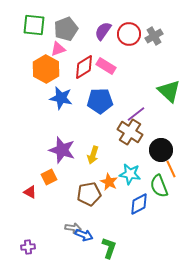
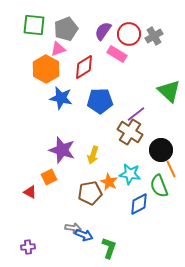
pink rectangle: moved 11 px right, 12 px up
brown pentagon: moved 1 px right, 1 px up
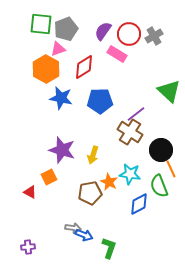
green square: moved 7 px right, 1 px up
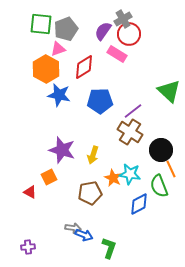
gray cross: moved 31 px left, 17 px up
blue star: moved 2 px left, 3 px up
purple line: moved 3 px left, 3 px up
orange star: moved 4 px right, 4 px up
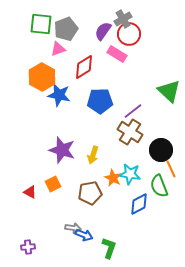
orange hexagon: moved 4 px left, 8 px down
orange square: moved 4 px right, 7 px down
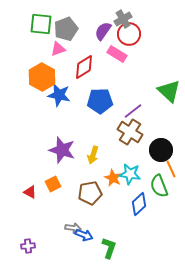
blue diamond: rotated 15 degrees counterclockwise
purple cross: moved 1 px up
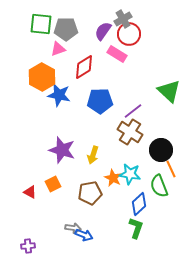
gray pentagon: rotated 20 degrees clockwise
green L-shape: moved 27 px right, 20 px up
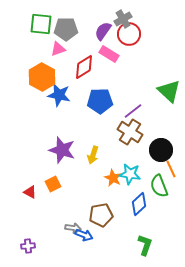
pink rectangle: moved 8 px left
brown pentagon: moved 11 px right, 22 px down
green L-shape: moved 9 px right, 17 px down
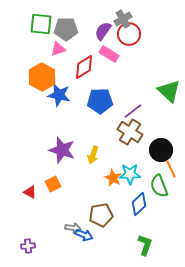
cyan star: rotated 10 degrees counterclockwise
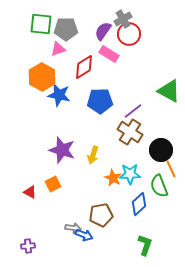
green triangle: rotated 15 degrees counterclockwise
